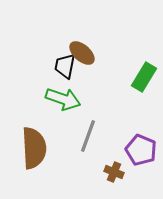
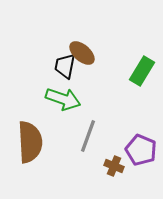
green rectangle: moved 2 px left, 6 px up
brown semicircle: moved 4 px left, 6 px up
brown cross: moved 6 px up
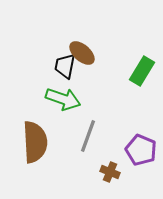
brown semicircle: moved 5 px right
brown cross: moved 4 px left, 6 px down
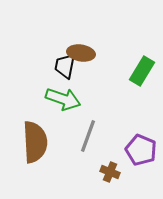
brown ellipse: moved 1 px left; rotated 32 degrees counterclockwise
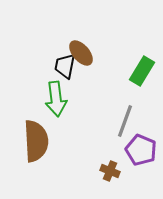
brown ellipse: rotated 40 degrees clockwise
green arrow: moved 7 px left; rotated 64 degrees clockwise
gray line: moved 37 px right, 15 px up
brown semicircle: moved 1 px right, 1 px up
brown cross: moved 1 px up
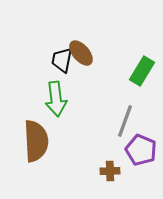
black trapezoid: moved 3 px left, 6 px up
brown cross: rotated 24 degrees counterclockwise
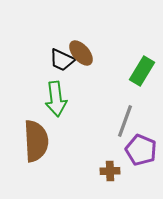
black trapezoid: rotated 76 degrees counterclockwise
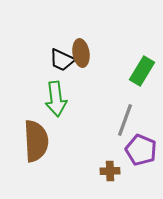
brown ellipse: rotated 32 degrees clockwise
gray line: moved 1 px up
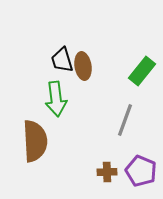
brown ellipse: moved 2 px right, 13 px down
black trapezoid: rotated 48 degrees clockwise
green rectangle: rotated 8 degrees clockwise
brown semicircle: moved 1 px left
purple pentagon: moved 21 px down
brown cross: moved 3 px left, 1 px down
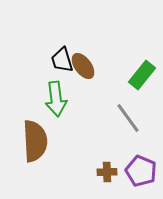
brown ellipse: rotated 28 degrees counterclockwise
green rectangle: moved 4 px down
gray line: moved 3 px right, 2 px up; rotated 56 degrees counterclockwise
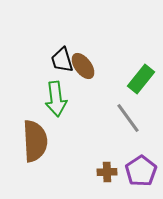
green rectangle: moved 1 px left, 4 px down
purple pentagon: rotated 16 degrees clockwise
